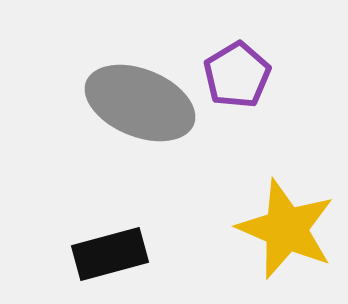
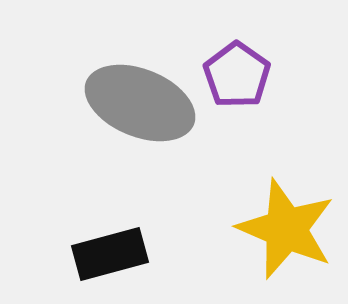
purple pentagon: rotated 6 degrees counterclockwise
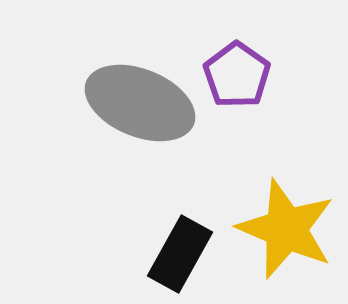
black rectangle: moved 70 px right; rotated 46 degrees counterclockwise
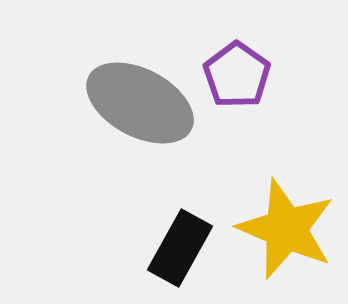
gray ellipse: rotated 6 degrees clockwise
black rectangle: moved 6 px up
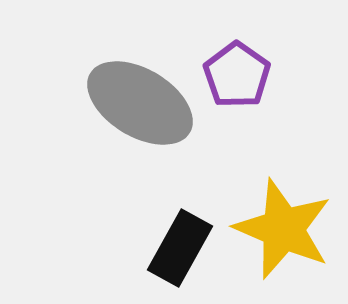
gray ellipse: rotated 3 degrees clockwise
yellow star: moved 3 px left
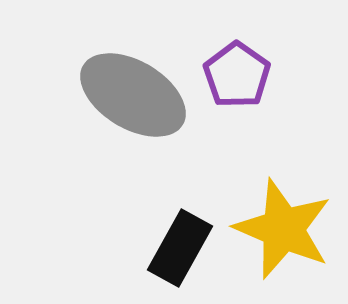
gray ellipse: moved 7 px left, 8 px up
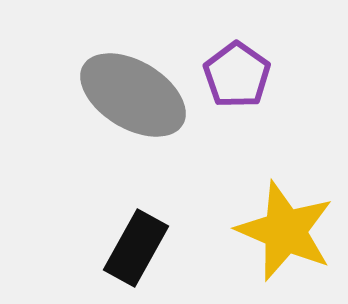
yellow star: moved 2 px right, 2 px down
black rectangle: moved 44 px left
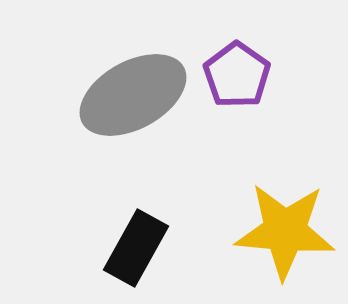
gray ellipse: rotated 60 degrees counterclockwise
yellow star: rotated 18 degrees counterclockwise
